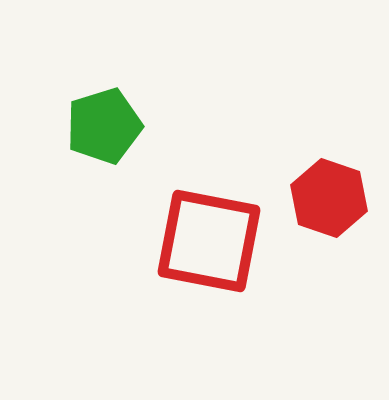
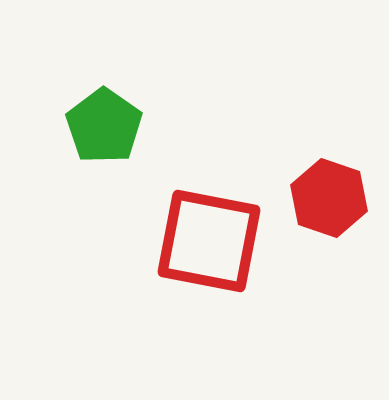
green pentagon: rotated 20 degrees counterclockwise
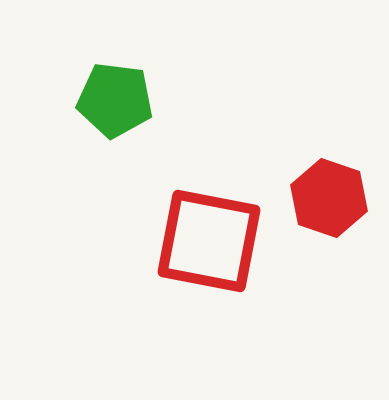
green pentagon: moved 11 px right, 26 px up; rotated 28 degrees counterclockwise
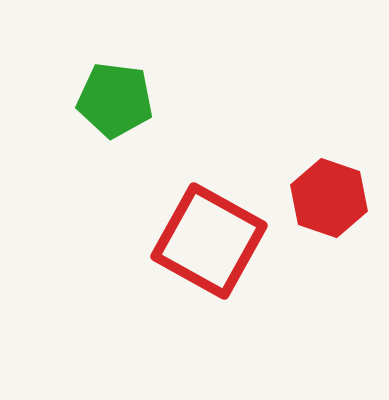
red square: rotated 18 degrees clockwise
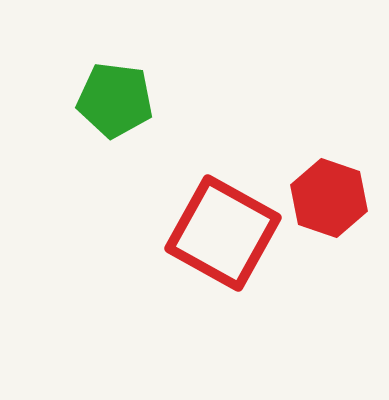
red square: moved 14 px right, 8 px up
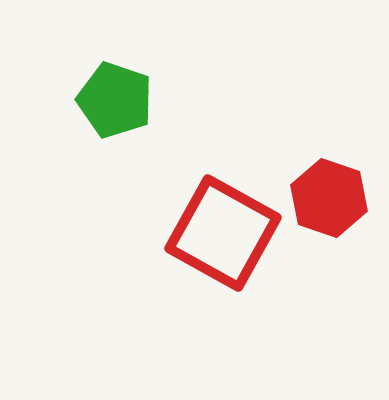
green pentagon: rotated 12 degrees clockwise
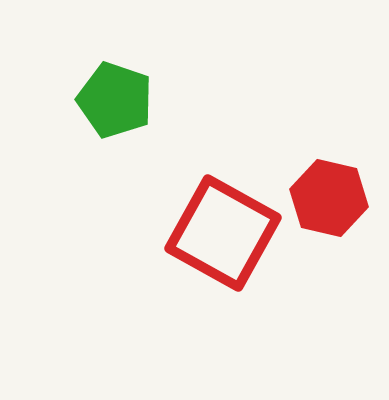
red hexagon: rotated 6 degrees counterclockwise
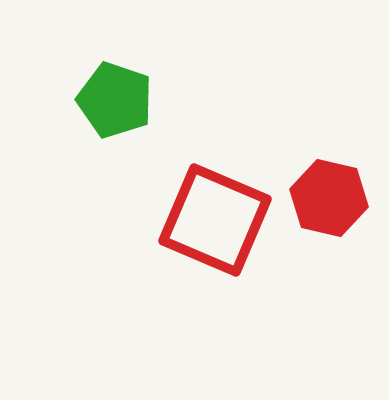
red square: moved 8 px left, 13 px up; rotated 6 degrees counterclockwise
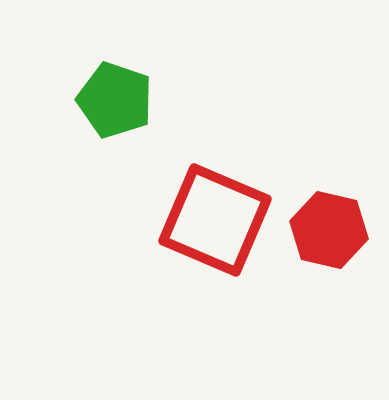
red hexagon: moved 32 px down
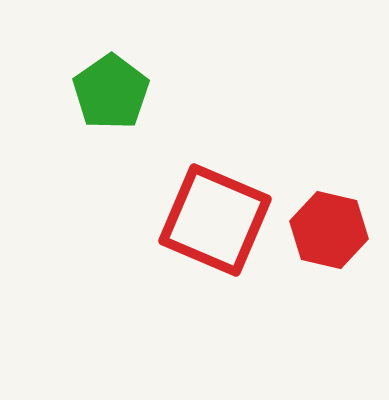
green pentagon: moved 4 px left, 8 px up; rotated 18 degrees clockwise
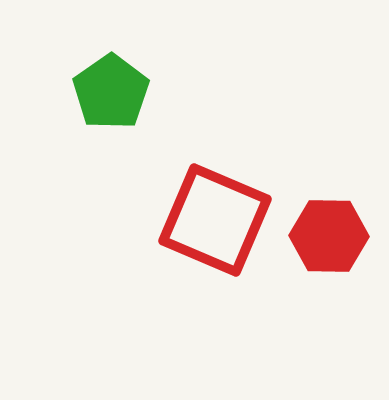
red hexagon: moved 6 px down; rotated 12 degrees counterclockwise
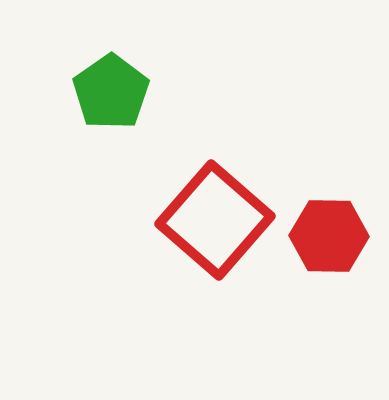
red square: rotated 18 degrees clockwise
